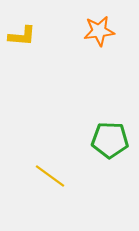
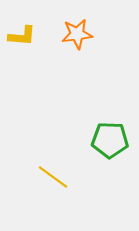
orange star: moved 22 px left, 3 px down
yellow line: moved 3 px right, 1 px down
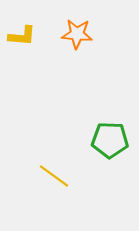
orange star: rotated 12 degrees clockwise
yellow line: moved 1 px right, 1 px up
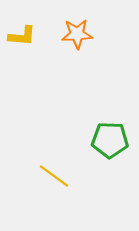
orange star: rotated 8 degrees counterclockwise
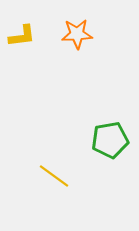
yellow L-shape: rotated 12 degrees counterclockwise
green pentagon: rotated 12 degrees counterclockwise
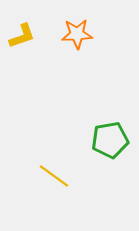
yellow L-shape: rotated 12 degrees counterclockwise
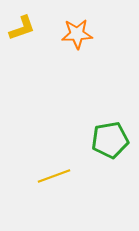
yellow L-shape: moved 8 px up
yellow line: rotated 56 degrees counterclockwise
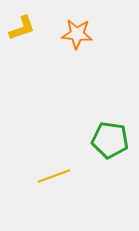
orange star: rotated 8 degrees clockwise
green pentagon: rotated 18 degrees clockwise
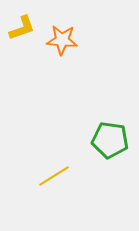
orange star: moved 15 px left, 6 px down
yellow line: rotated 12 degrees counterclockwise
